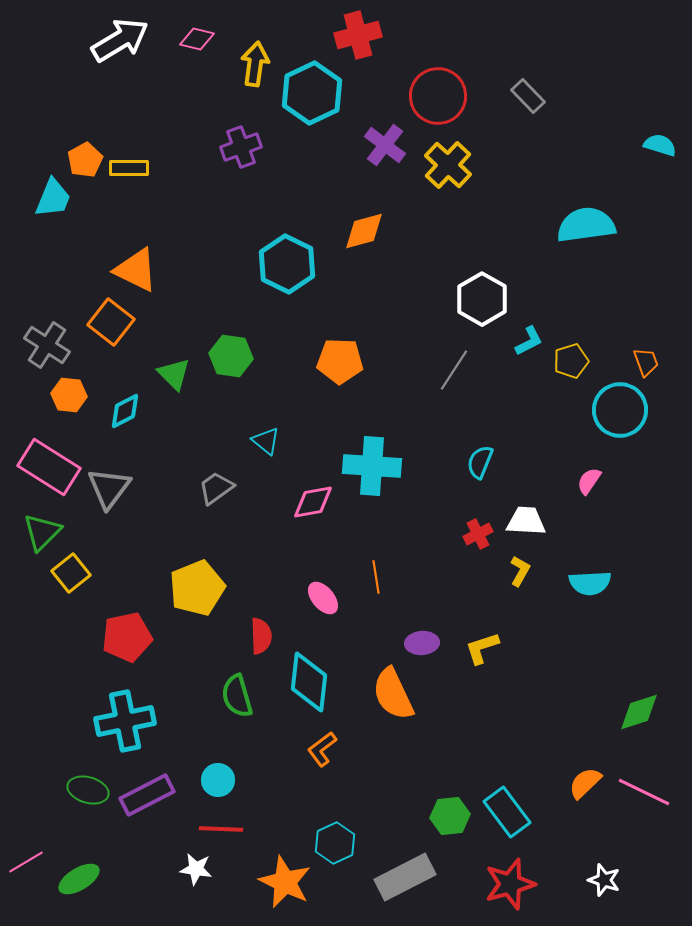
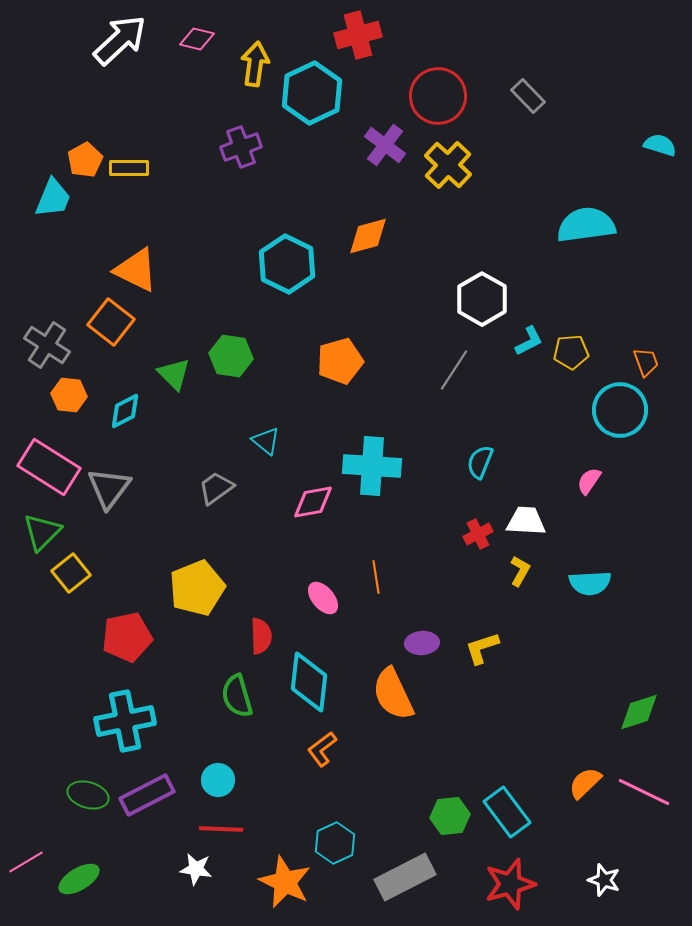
white arrow at (120, 40): rotated 12 degrees counterclockwise
orange diamond at (364, 231): moved 4 px right, 5 px down
orange pentagon at (340, 361): rotated 18 degrees counterclockwise
yellow pentagon at (571, 361): moved 9 px up; rotated 12 degrees clockwise
green ellipse at (88, 790): moved 5 px down
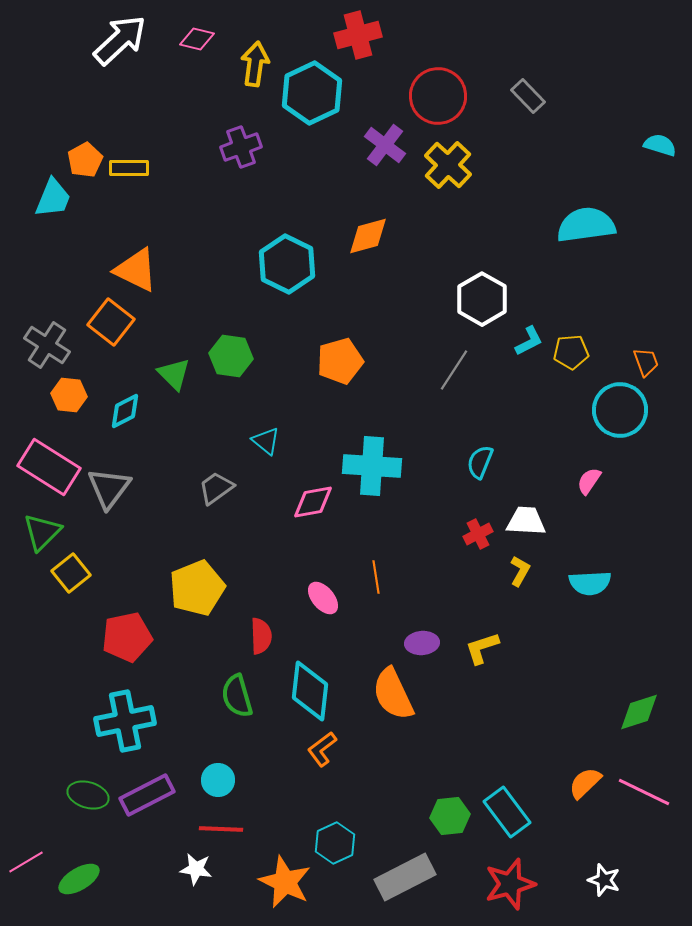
cyan diamond at (309, 682): moved 1 px right, 9 px down
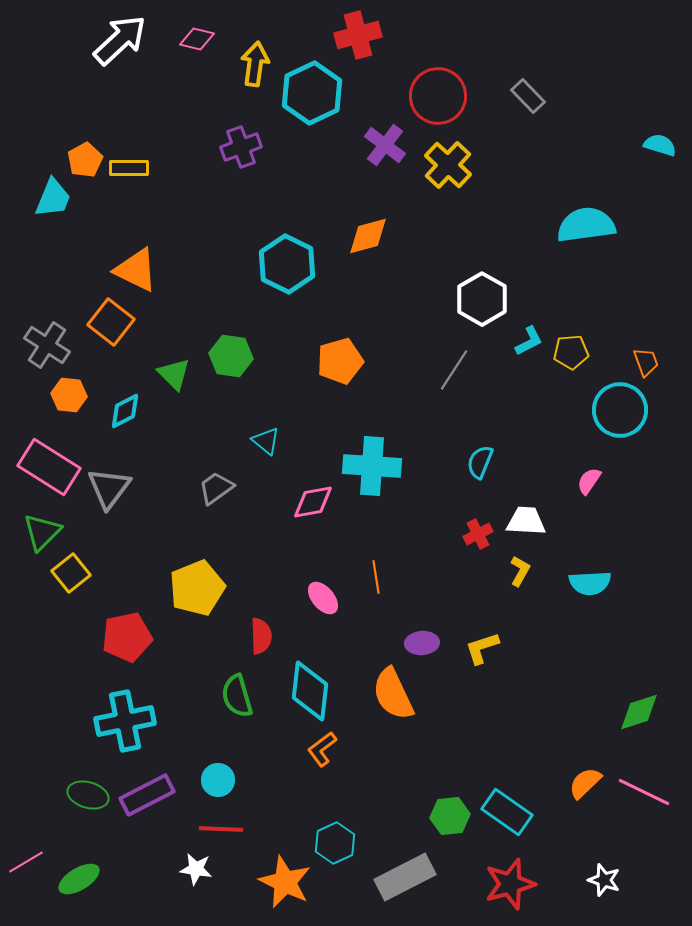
cyan rectangle at (507, 812): rotated 18 degrees counterclockwise
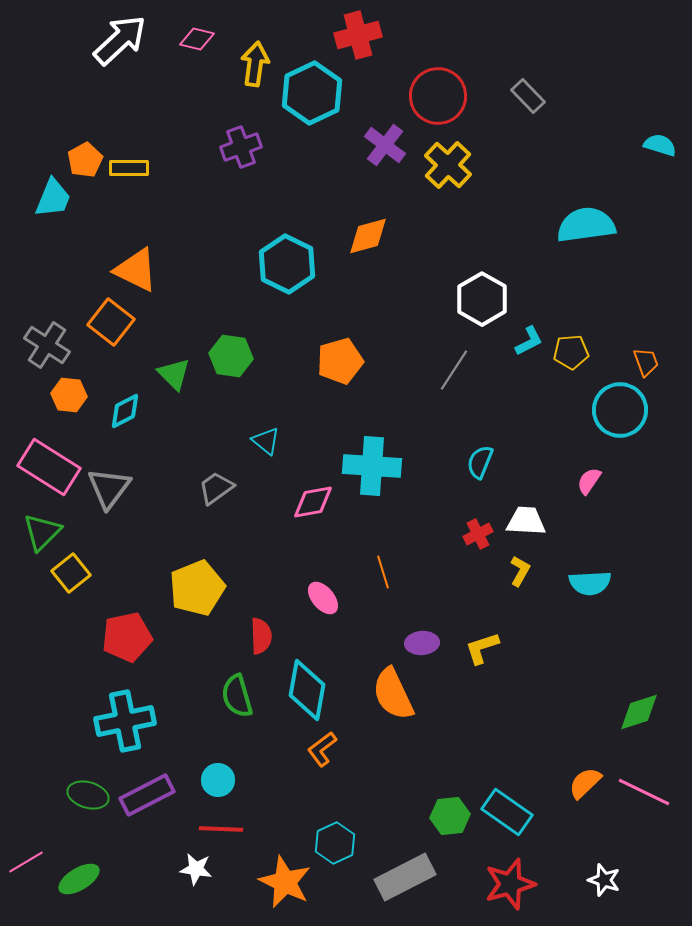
orange line at (376, 577): moved 7 px right, 5 px up; rotated 8 degrees counterclockwise
cyan diamond at (310, 691): moved 3 px left, 1 px up; rotated 4 degrees clockwise
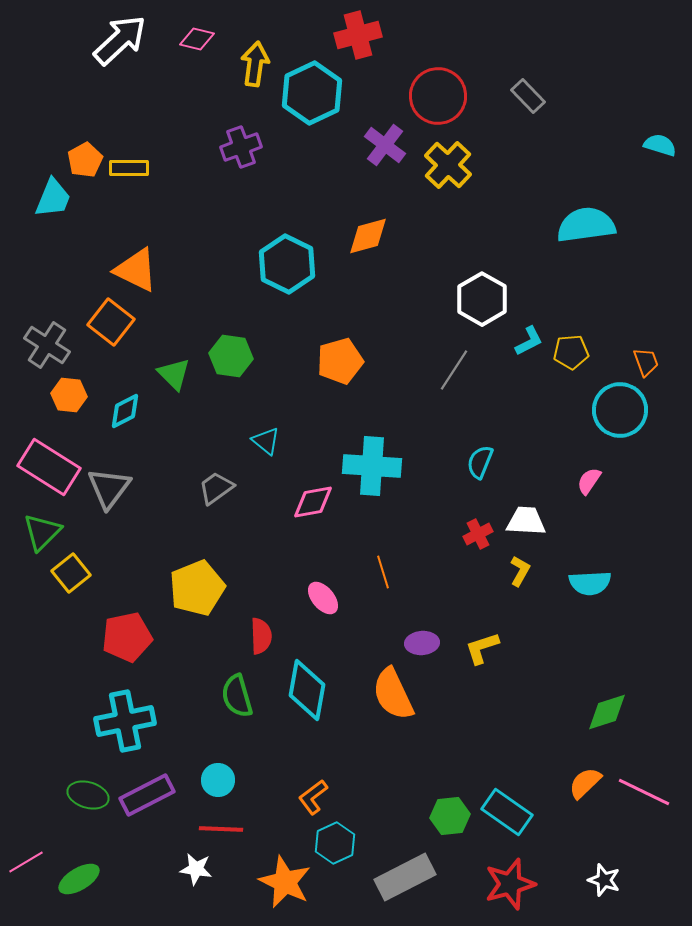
green diamond at (639, 712): moved 32 px left
orange L-shape at (322, 749): moved 9 px left, 48 px down
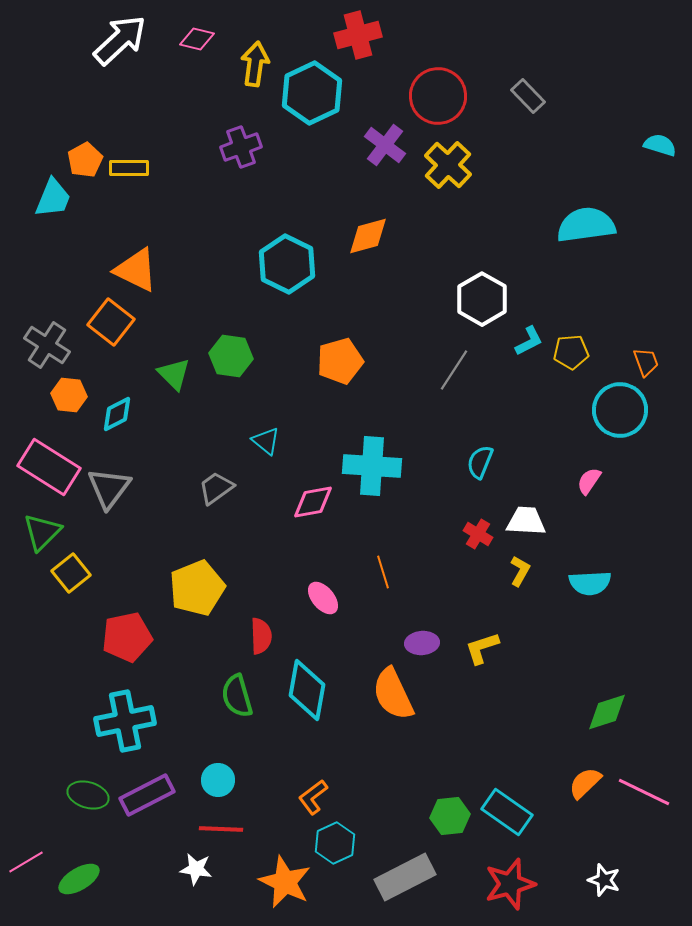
cyan diamond at (125, 411): moved 8 px left, 3 px down
red cross at (478, 534): rotated 32 degrees counterclockwise
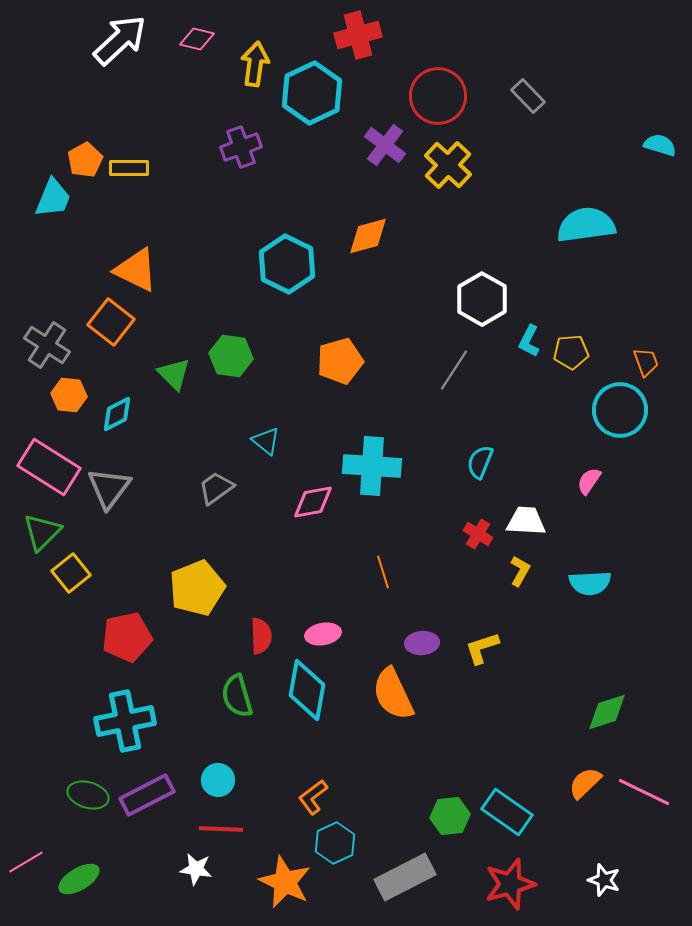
cyan L-shape at (529, 341): rotated 144 degrees clockwise
pink ellipse at (323, 598): moved 36 px down; rotated 60 degrees counterclockwise
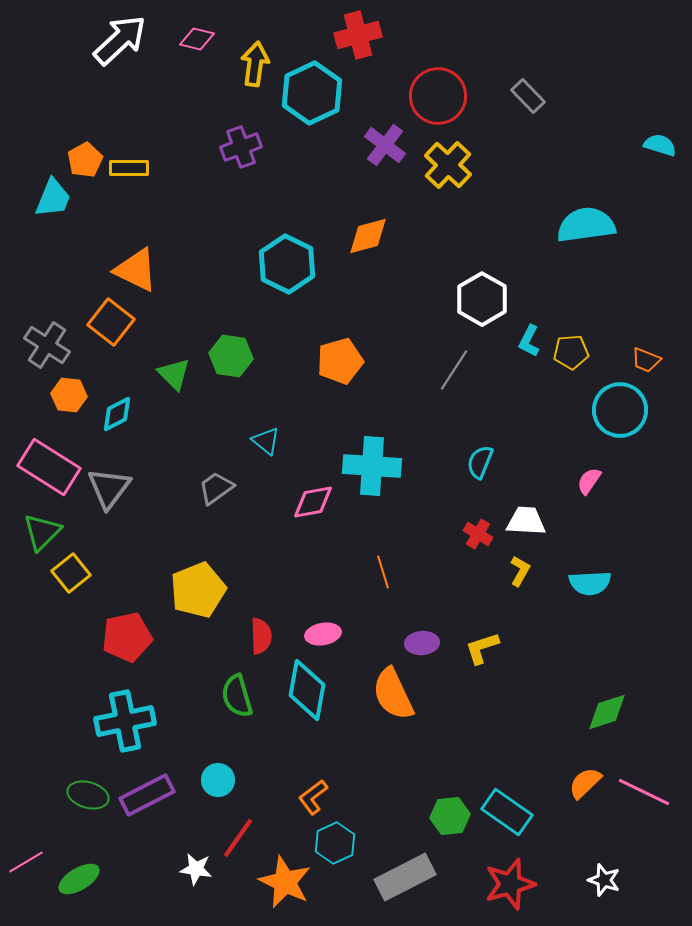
orange trapezoid at (646, 362): moved 2 px up; rotated 132 degrees clockwise
yellow pentagon at (197, 588): moved 1 px right, 2 px down
red line at (221, 829): moved 17 px right, 9 px down; rotated 57 degrees counterclockwise
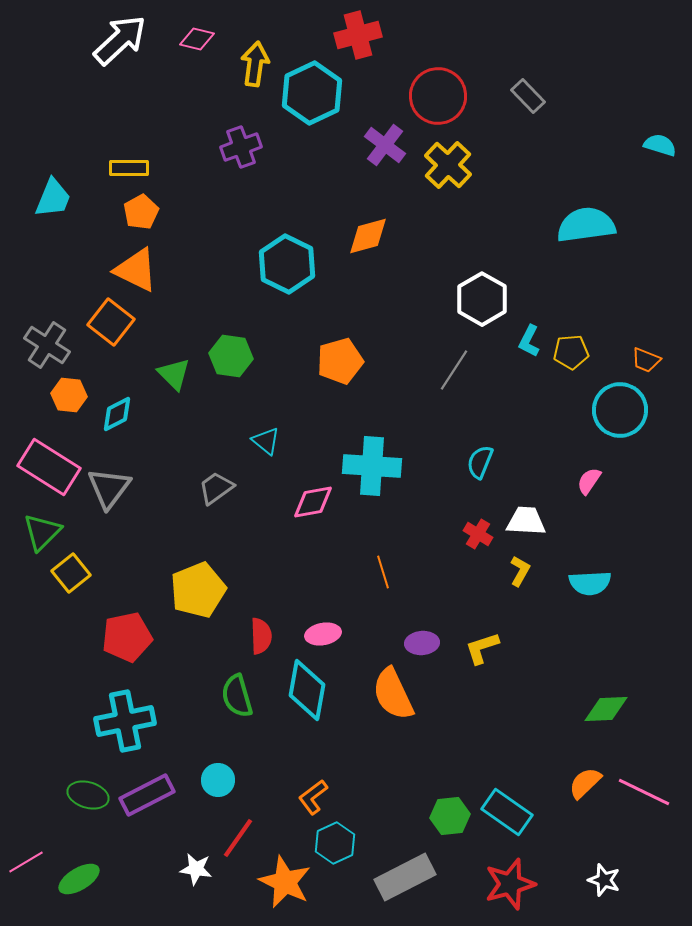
orange pentagon at (85, 160): moved 56 px right, 52 px down
green diamond at (607, 712): moved 1 px left, 3 px up; rotated 15 degrees clockwise
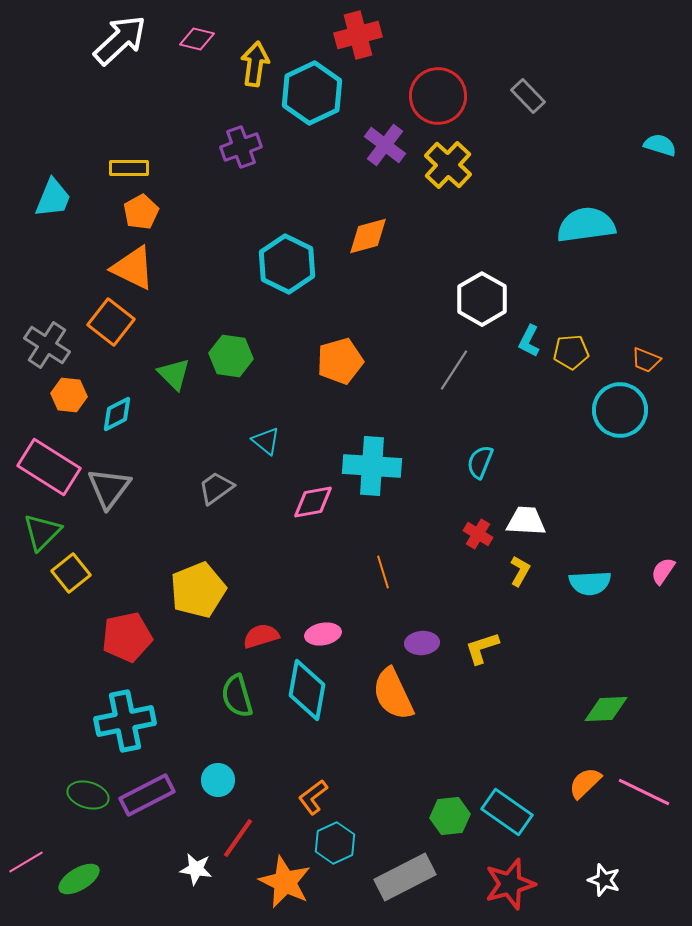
orange triangle at (136, 270): moved 3 px left, 2 px up
pink semicircle at (589, 481): moved 74 px right, 90 px down
red semicircle at (261, 636): rotated 105 degrees counterclockwise
